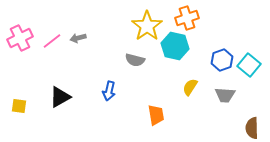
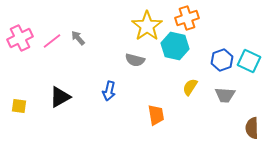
gray arrow: rotated 63 degrees clockwise
cyan square: moved 4 px up; rotated 15 degrees counterclockwise
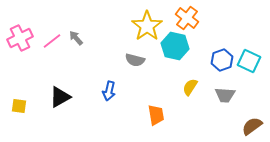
orange cross: rotated 35 degrees counterclockwise
gray arrow: moved 2 px left
brown semicircle: moved 2 px up; rotated 55 degrees clockwise
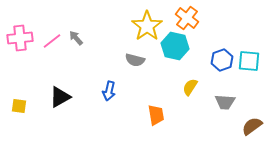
pink cross: rotated 20 degrees clockwise
cyan square: rotated 20 degrees counterclockwise
gray trapezoid: moved 7 px down
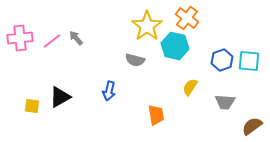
yellow square: moved 13 px right
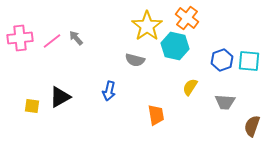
brown semicircle: rotated 35 degrees counterclockwise
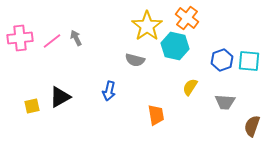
gray arrow: rotated 14 degrees clockwise
yellow square: rotated 21 degrees counterclockwise
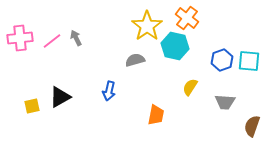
gray semicircle: rotated 150 degrees clockwise
orange trapezoid: rotated 20 degrees clockwise
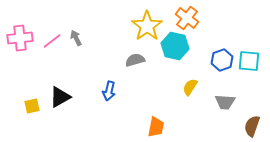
orange trapezoid: moved 12 px down
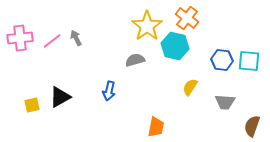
blue hexagon: rotated 25 degrees clockwise
yellow square: moved 1 px up
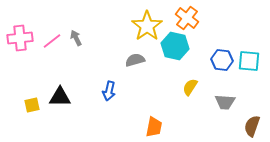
black triangle: rotated 30 degrees clockwise
orange trapezoid: moved 2 px left
